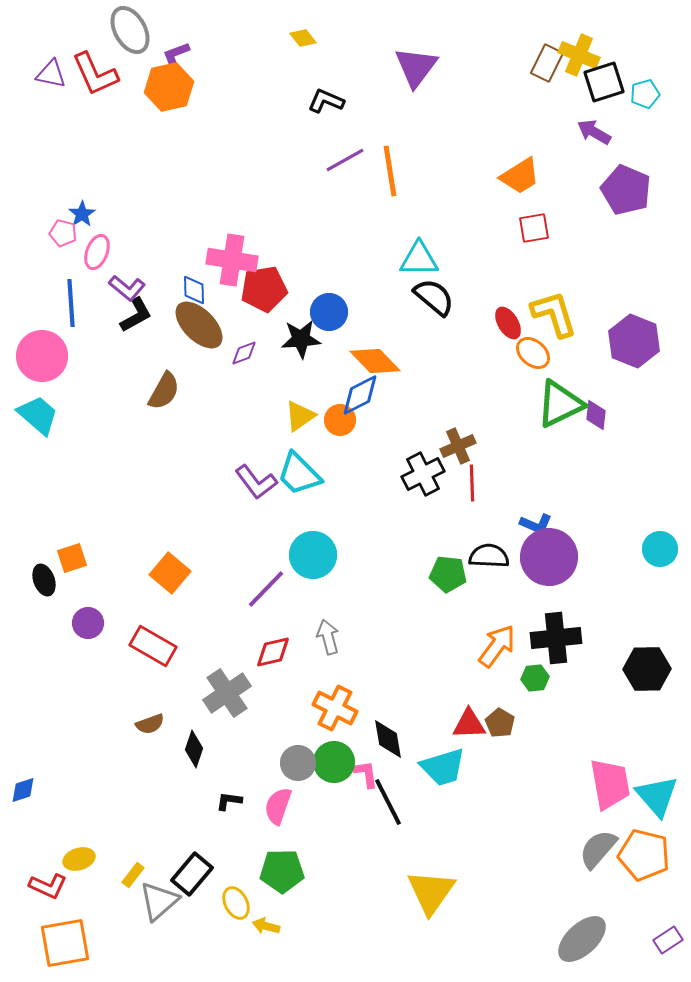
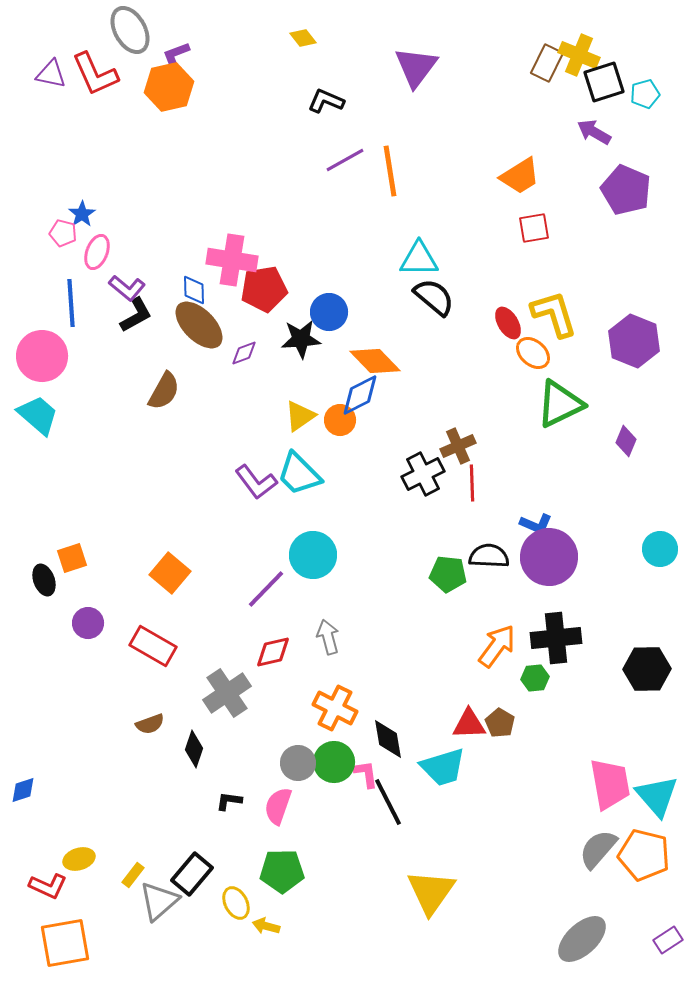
purple diamond at (596, 415): moved 30 px right, 26 px down; rotated 16 degrees clockwise
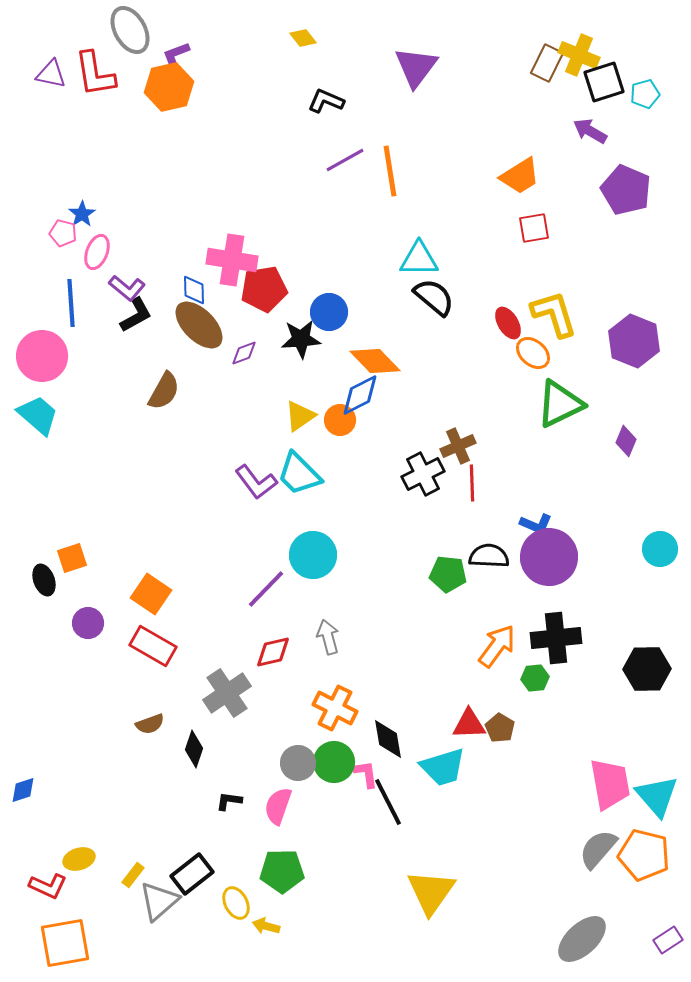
red L-shape at (95, 74): rotated 15 degrees clockwise
purple arrow at (594, 132): moved 4 px left, 1 px up
orange square at (170, 573): moved 19 px left, 21 px down; rotated 6 degrees counterclockwise
brown pentagon at (500, 723): moved 5 px down
black rectangle at (192, 874): rotated 12 degrees clockwise
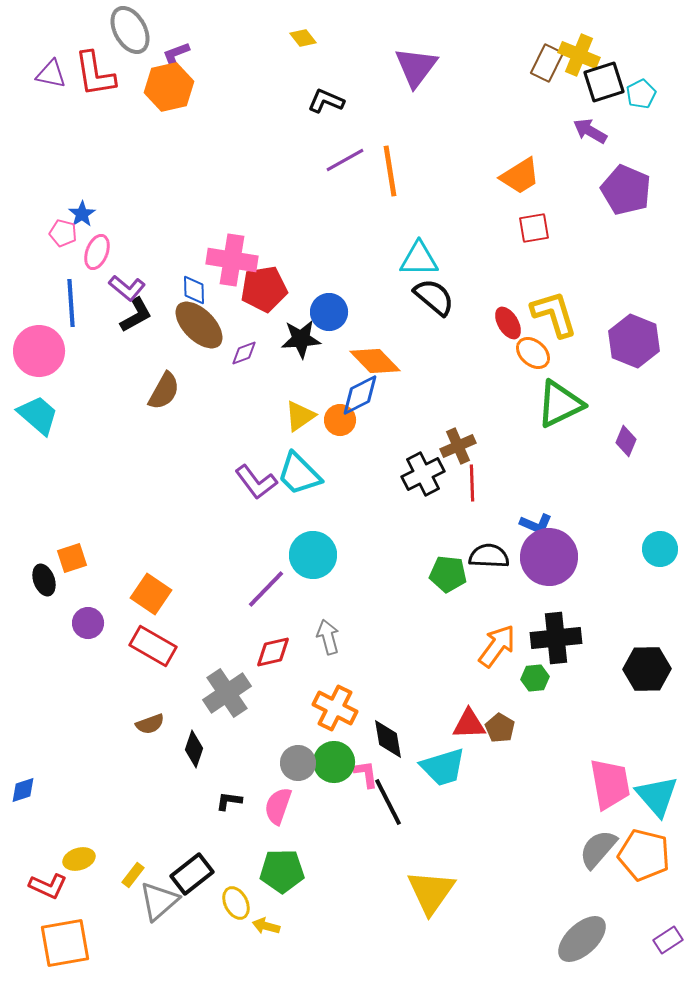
cyan pentagon at (645, 94): moved 4 px left; rotated 12 degrees counterclockwise
pink circle at (42, 356): moved 3 px left, 5 px up
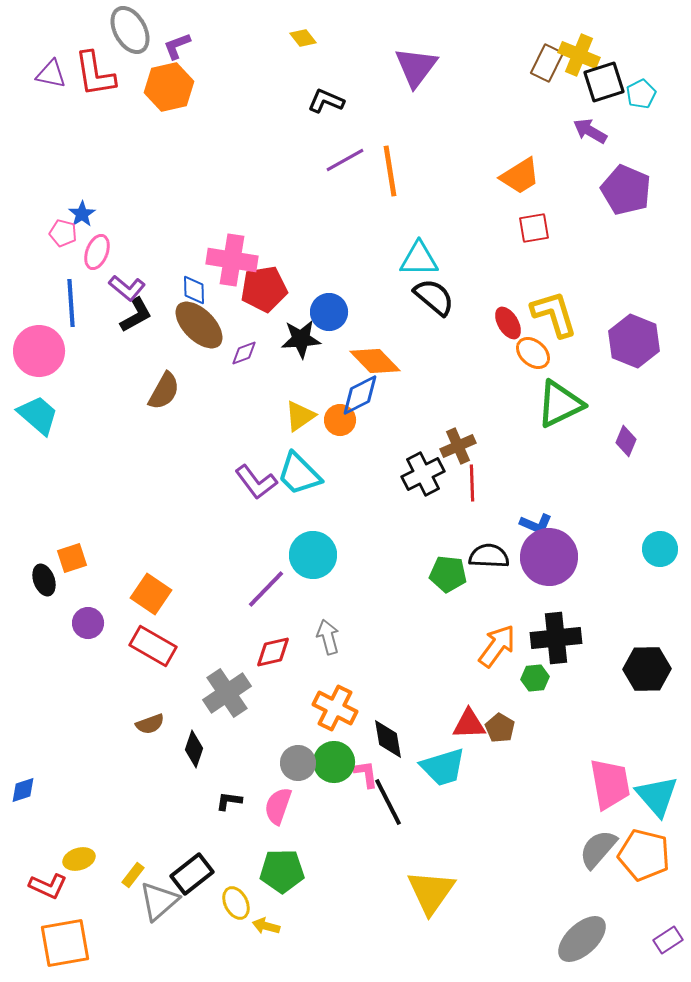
purple L-shape at (176, 55): moved 1 px right, 9 px up
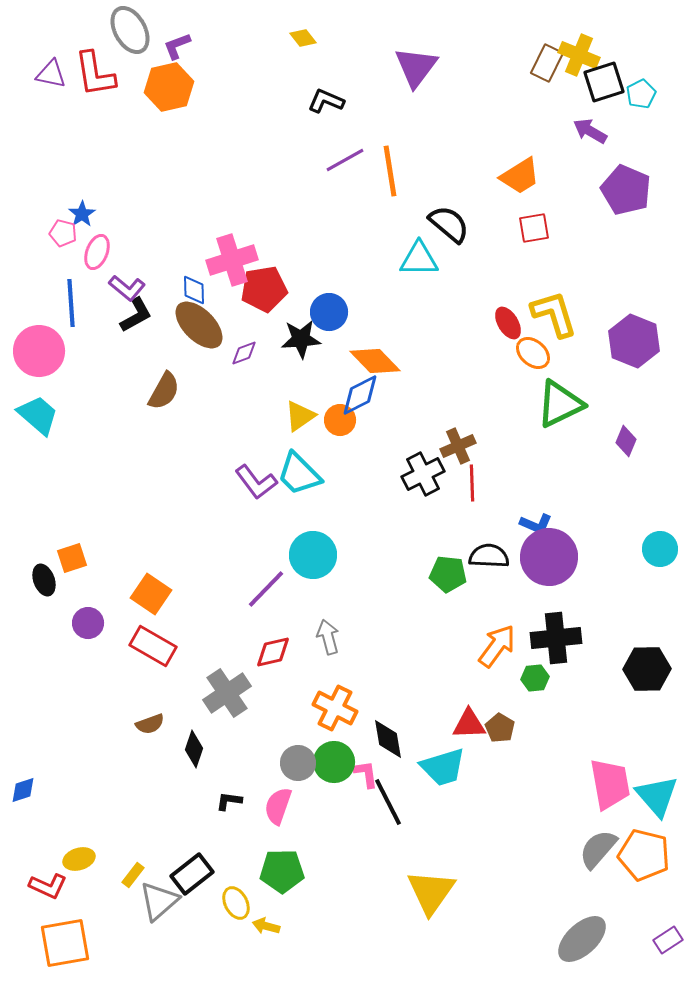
pink cross at (232, 260): rotated 27 degrees counterclockwise
black semicircle at (434, 297): moved 15 px right, 73 px up
